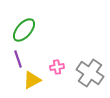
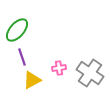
green ellipse: moved 7 px left
purple line: moved 4 px right, 2 px up
pink cross: moved 2 px right, 1 px down
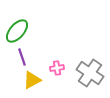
green ellipse: moved 1 px down
pink cross: moved 2 px left
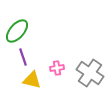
purple line: moved 1 px right
yellow triangle: rotated 42 degrees clockwise
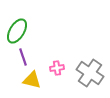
green ellipse: rotated 10 degrees counterclockwise
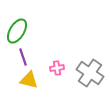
yellow triangle: moved 3 px left
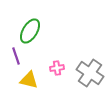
green ellipse: moved 13 px right
purple line: moved 7 px left, 1 px up
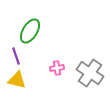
yellow triangle: moved 12 px left
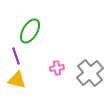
gray cross: rotated 16 degrees clockwise
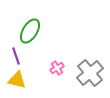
pink cross: rotated 24 degrees counterclockwise
